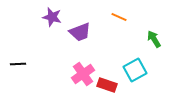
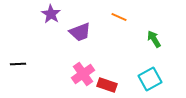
purple star: moved 1 px left, 3 px up; rotated 18 degrees clockwise
cyan square: moved 15 px right, 9 px down
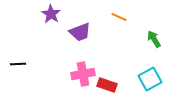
pink cross: rotated 25 degrees clockwise
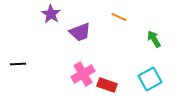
pink cross: rotated 20 degrees counterclockwise
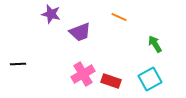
purple star: rotated 18 degrees counterclockwise
green arrow: moved 1 px right, 5 px down
red rectangle: moved 4 px right, 4 px up
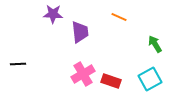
purple star: moved 2 px right; rotated 12 degrees counterclockwise
purple trapezoid: rotated 75 degrees counterclockwise
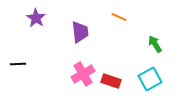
purple star: moved 17 px left, 4 px down; rotated 30 degrees clockwise
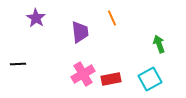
orange line: moved 7 px left, 1 px down; rotated 42 degrees clockwise
green arrow: moved 4 px right; rotated 12 degrees clockwise
red rectangle: moved 2 px up; rotated 30 degrees counterclockwise
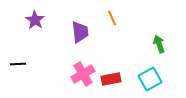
purple star: moved 1 px left, 2 px down
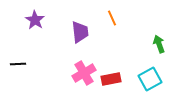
pink cross: moved 1 px right, 1 px up
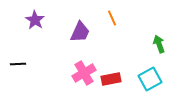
purple trapezoid: rotated 30 degrees clockwise
